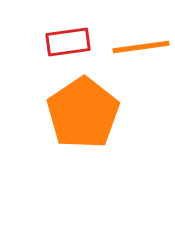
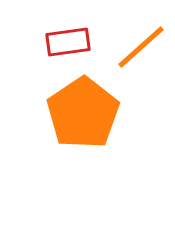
orange line: rotated 34 degrees counterclockwise
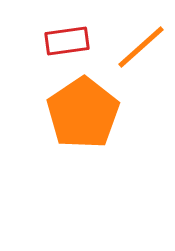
red rectangle: moved 1 px left, 1 px up
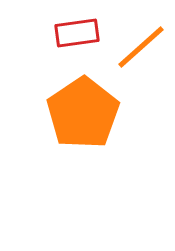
red rectangle: moved 10 px right, 8 px up
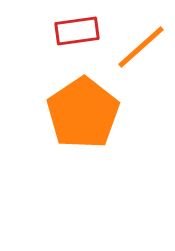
red rectangle: moved 2 px up
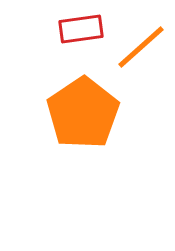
red rectangle: moved 4 px right, 2 px up
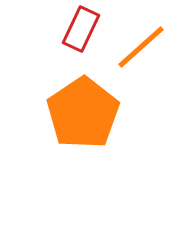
red rectangle: rotated 57 degrees counterclockwise
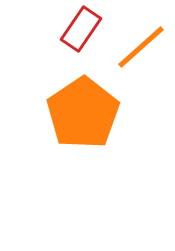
red rectangle: rotated 9 degrees clockwise
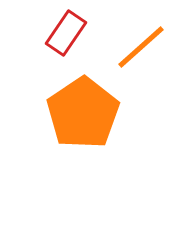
red rectangle: moved 15 px left, 4 px down
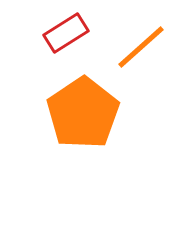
red rectangle: rotated 24 degrees clockwise
